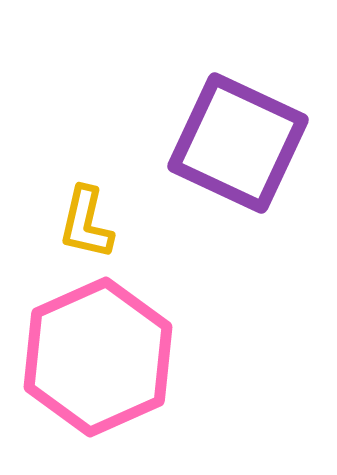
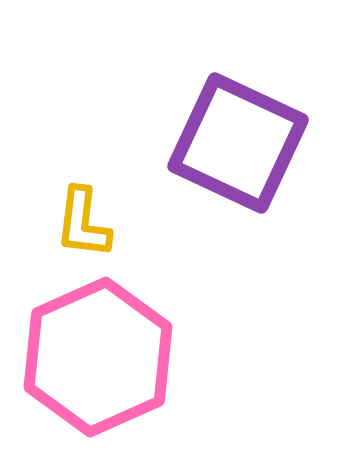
yellow L-shape: moved 3 px left; rotated 6 degrees counterclockwise
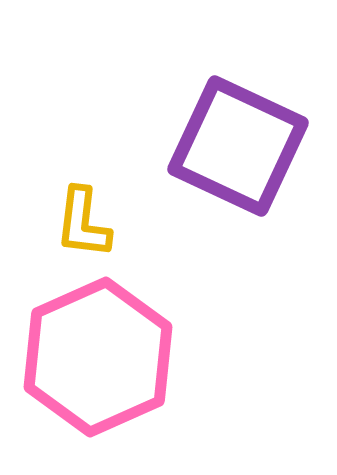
purple square: moved 3 px down
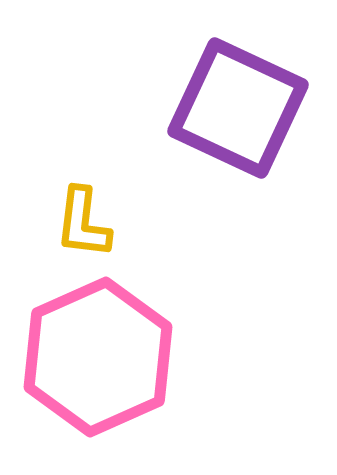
purple square: moved 38 px up
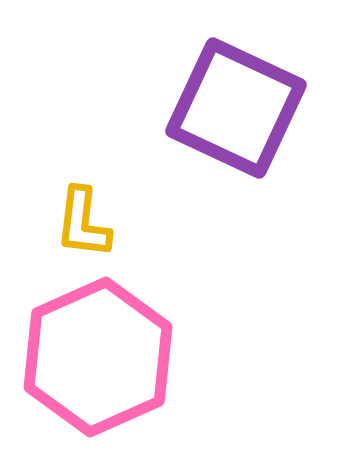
purple square: moved 2 px left
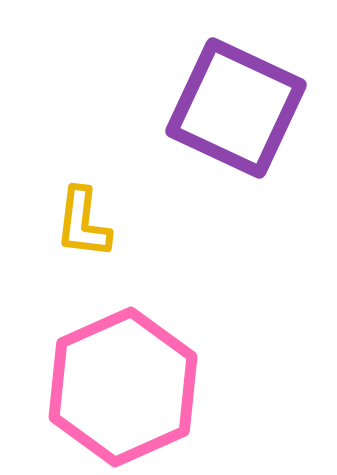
pink hexagon: moved 25 px right, 30 px down
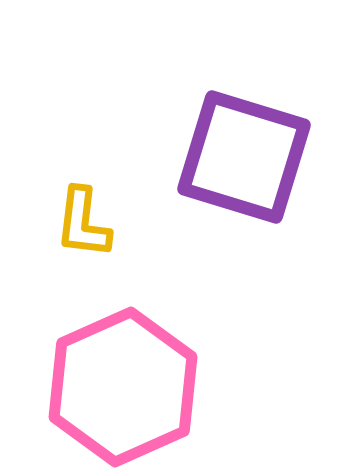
purple square: moved 8 px right, 49 px down; rotated 8 degrees counterclockwise
